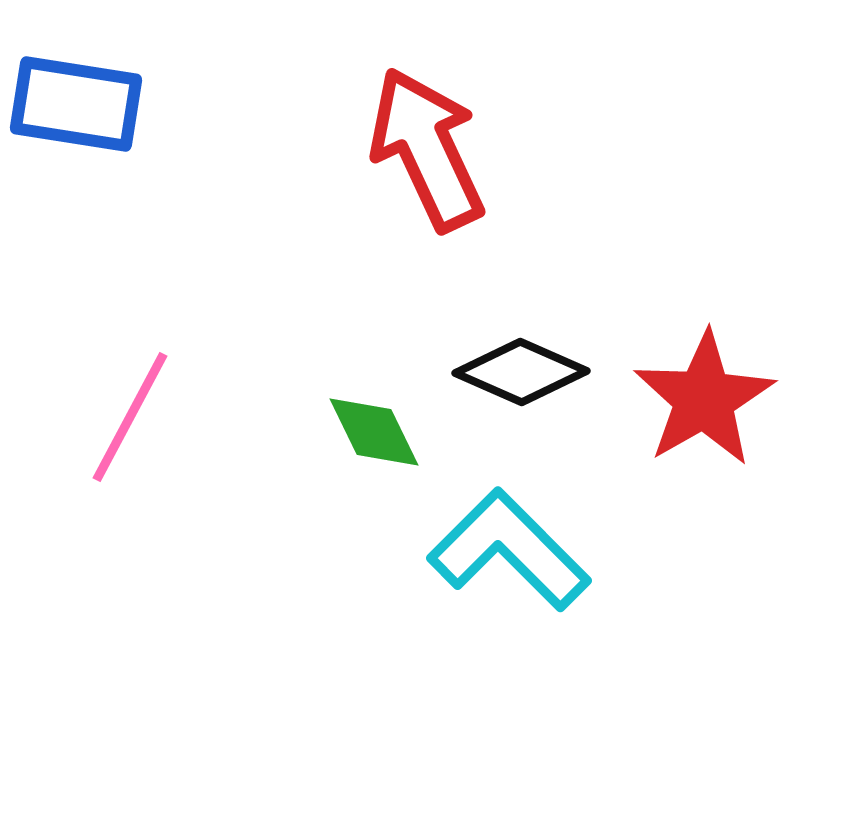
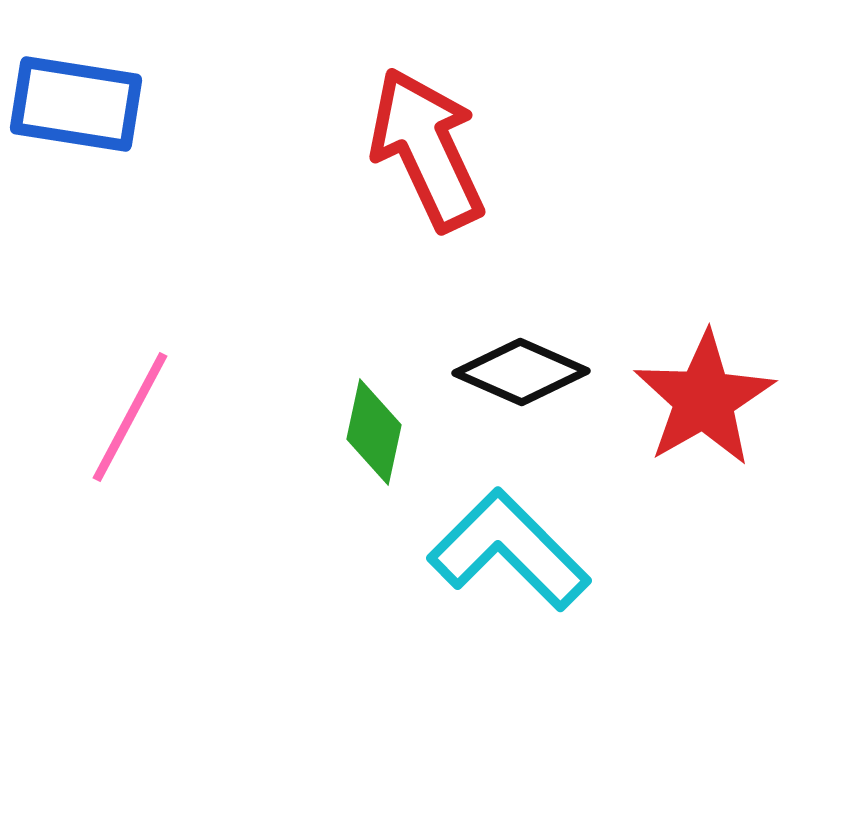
green diamond: rotated 38 degrees clockwise
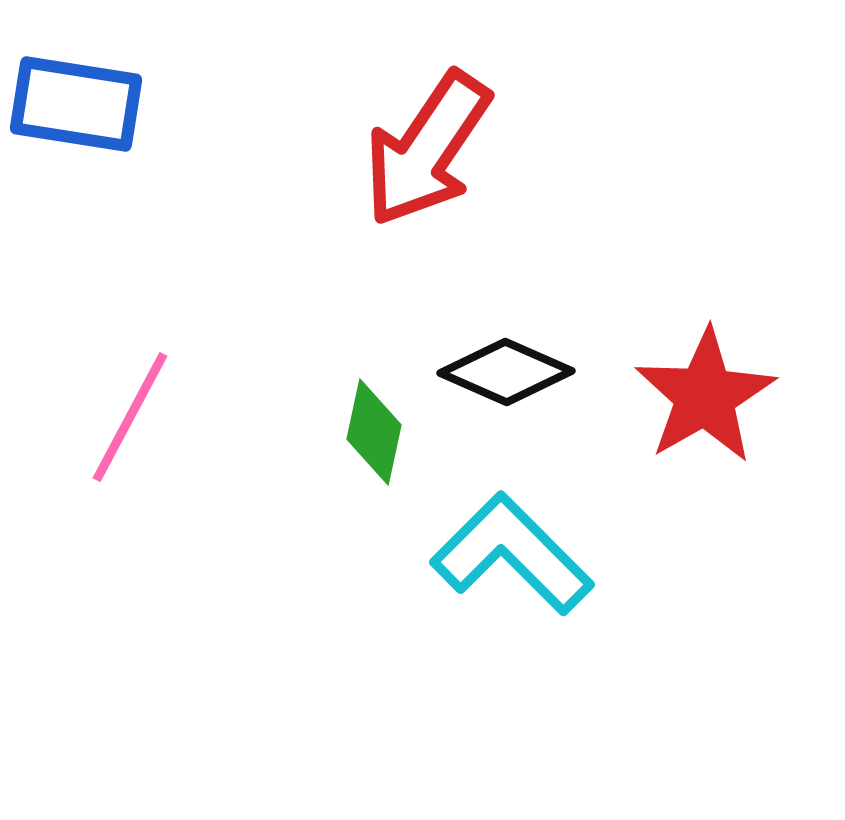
red arrow: rotated 121 degrees counterclockwise
black diamond: moved 15 px left
red star: moved 1 px right, 3 px up
cyan L-shape: moved 3 px right, 4 px down
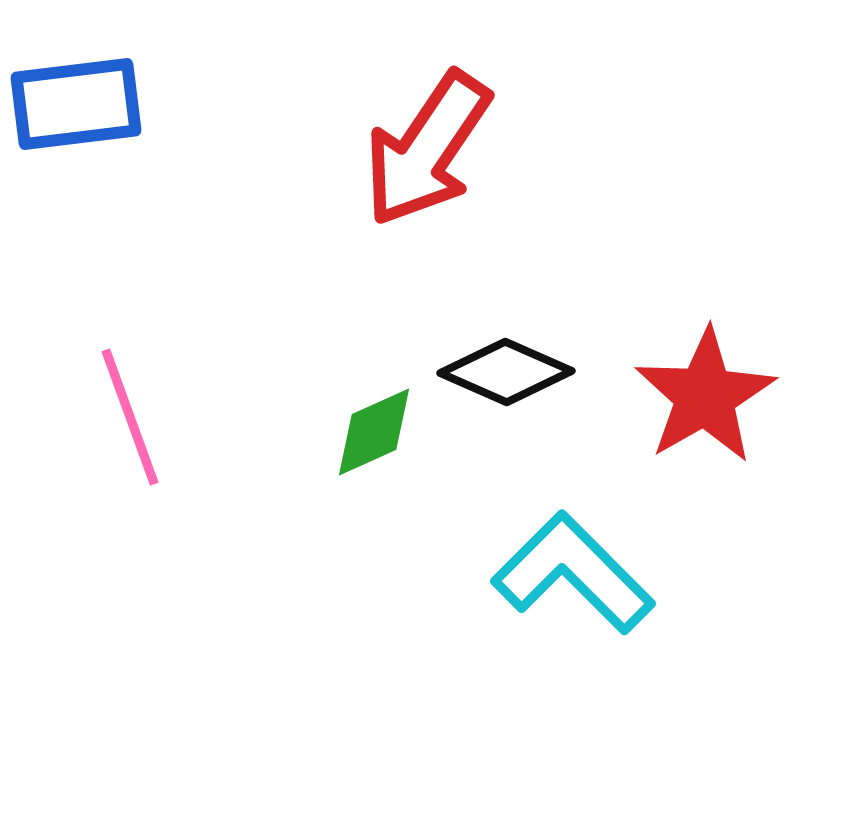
blue rectangle: rotated 16 degrees counterclockwise
pink line: rotated 48 degrees counterclockwise
green diamond: rotated 54 degrees clockwise
cyan L-shape: moved 61 px right, 19 px down
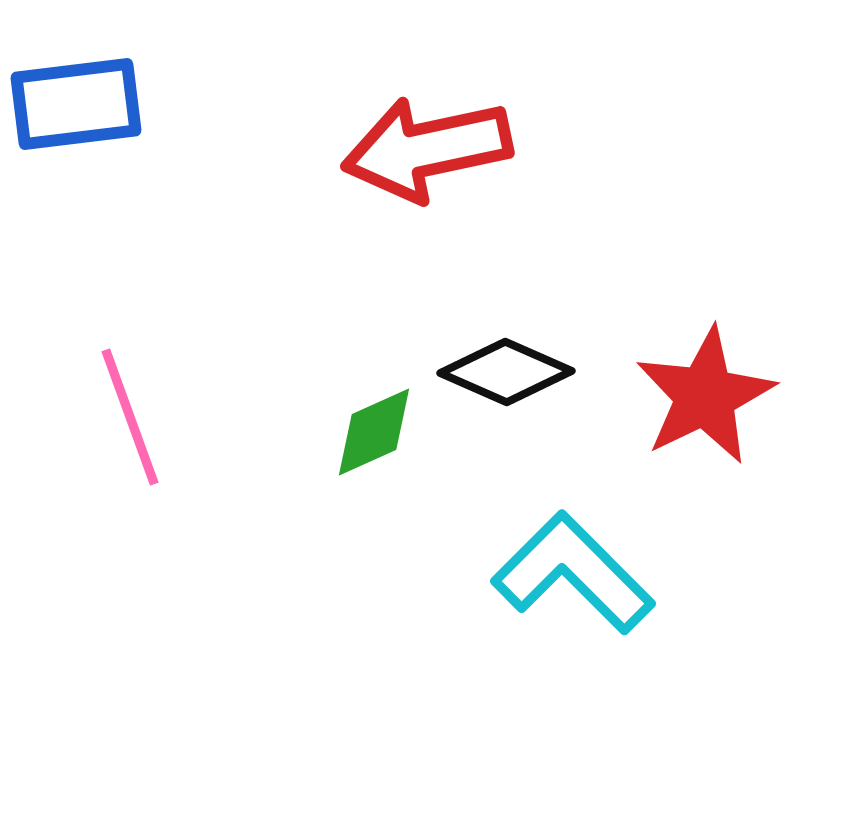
red arrow: rotated 44 degrees clockwise
red star: rotated 4 degrees clockwise
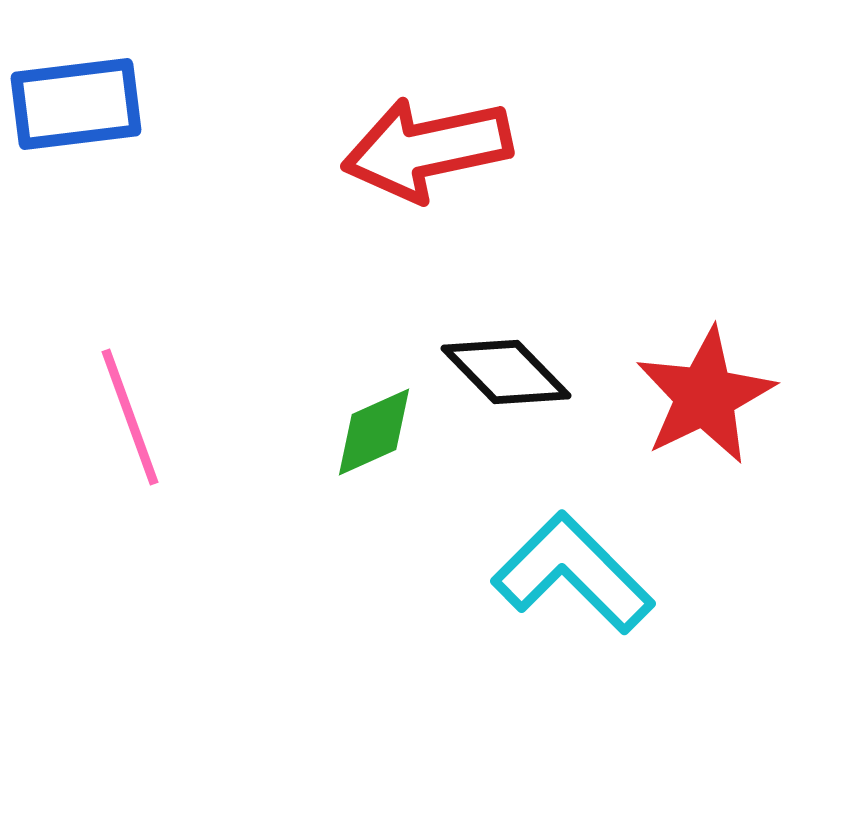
black diamond: rotated 22 degrees clockwise
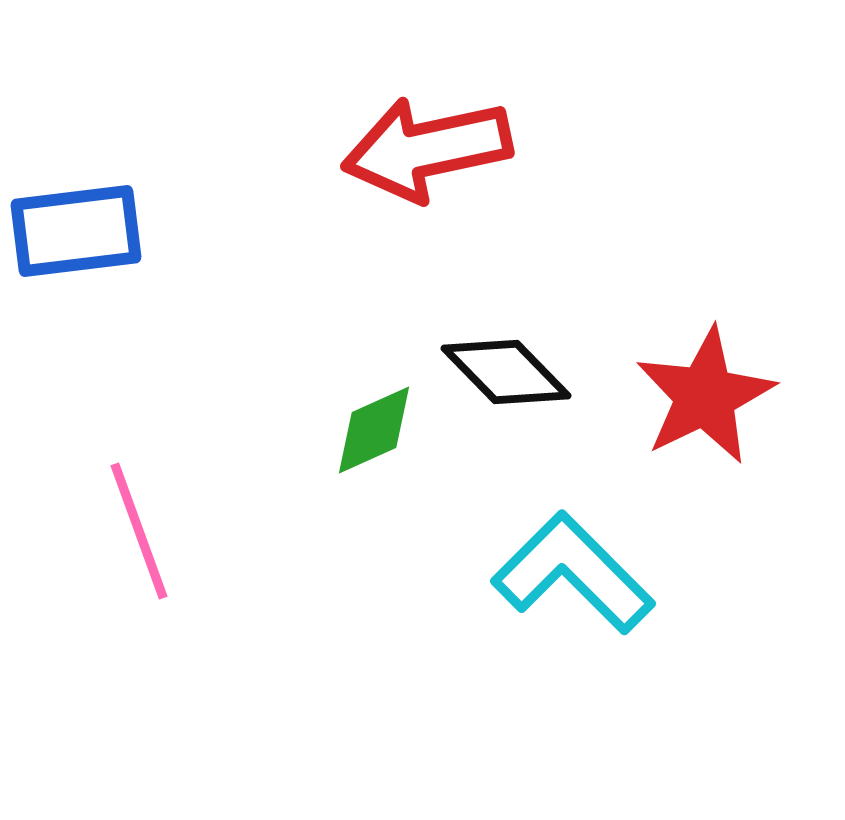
blue rectangle: moved 127 px down
pink line: moved 9 px right, 114 px down
green diamond: moved 2 px up
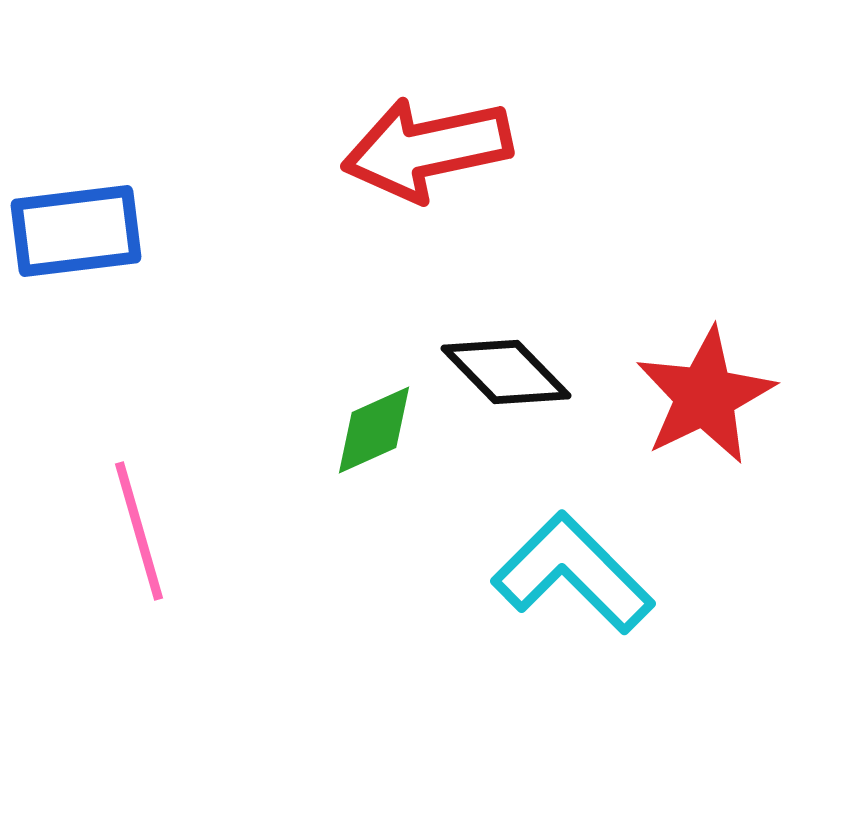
pink line: rotated 4 degrees clockwise
